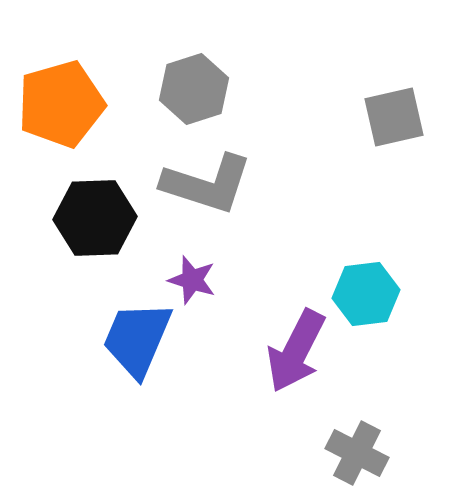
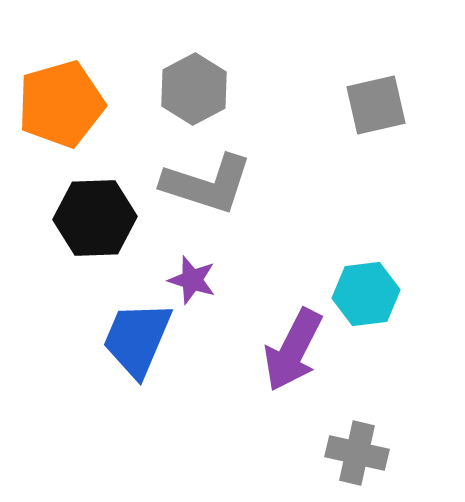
gray hexagon: rotated 10 degrees counterclockwise
gray square: moved 18 px left, 12 px up
purple arrow: moved 3 px left, 1 px up
gray cross: rotated 14 degrees counterclockwise
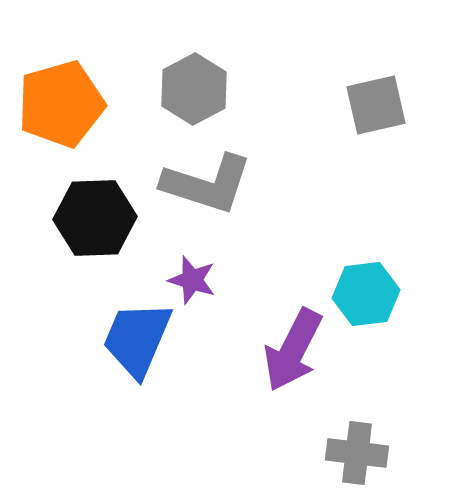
gray cross: rotated 6 degrees counterclockwise
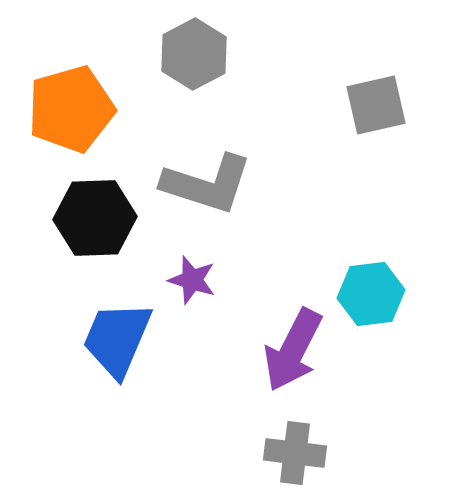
gray hexagon: moved 35 px up
orange pentagon: moved 10 px right, 5 px down
cyan hexagon: moved 5 px right
blue trapezoid: moved 20 px left
gray cross: moved 62 px left
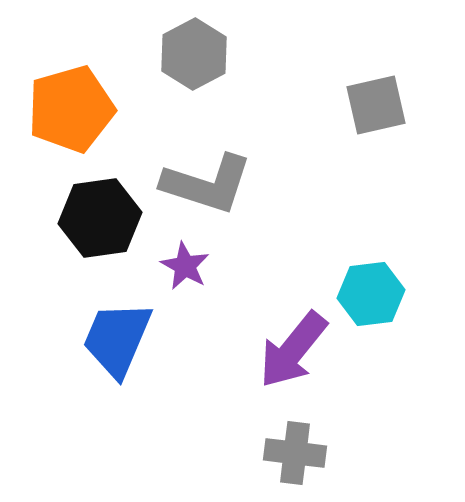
black hexagon: moved 5 px right; rotated 6 degrees counterclockwise
purple star: moved 7 px left, 14 px up; rotated 12 degrees clockwise
purple arrow: rotated 12 degrees clockwise
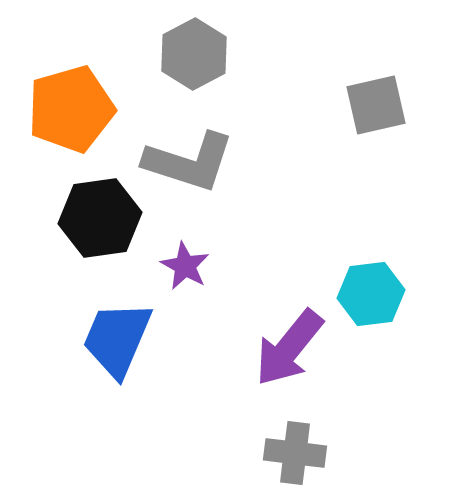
gray L-shape: moved 18 px left, 22 px up
purple arrow: moved 4 px left, 2 px up
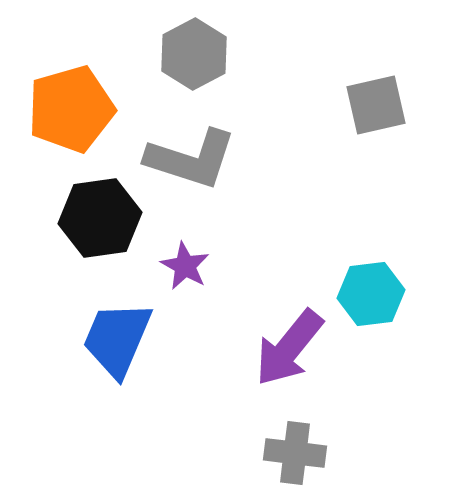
gray L-shape: moved 2 px right, 3 px up
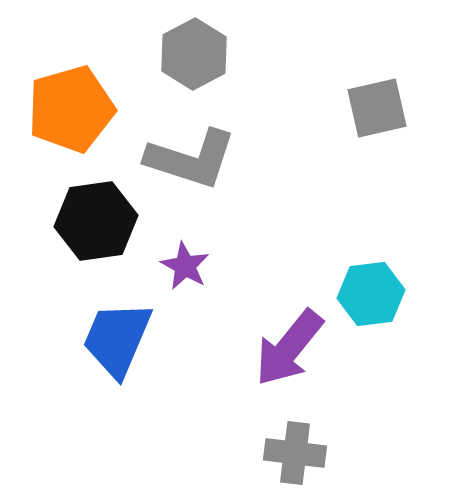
gray square: moved 1 px right, 3 px down
black hexagon: moved 4 px left, 3 px down
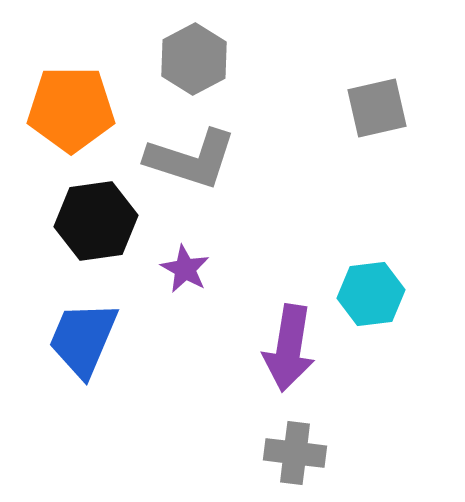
gray hexagon: moved 5 px down
orange pentagon: rotated 16 degrees clockwise
purple star: moved 3 px down
blue trapezoid: moved 34 px left
purple arrow: rotated 30 degrees counterclockwise
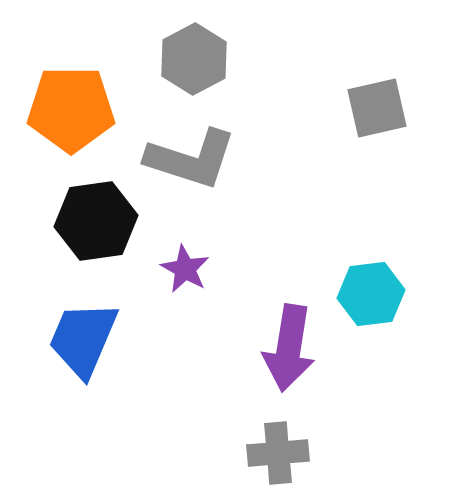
gray cross: moved 17 px left; rotated 12 degrees counterclockwise
